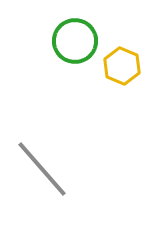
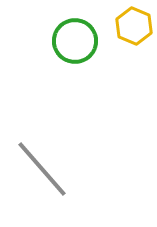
yellow hexagon: moved 12 px right, 40 px up
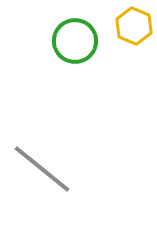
gray line: rotated 10 degrees counterclockwise
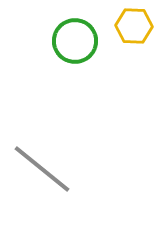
yellow hexagon: rotated 21 degrees counterclockwise
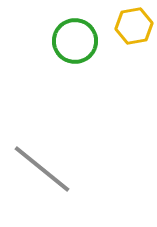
yellow hexagon: rotated 12 degrees counterclockwise
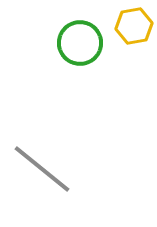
green circle: moved 5 px right, 2 px down
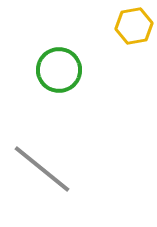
green circle: moved 21 px left, 27 px down
